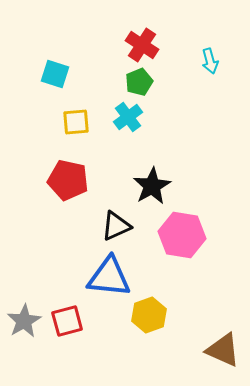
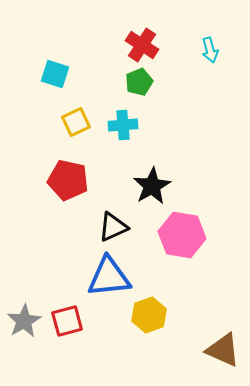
cyan arrow: moved 11 px up
cyan cross: moved 5 px left, 8 px down; rotated 32 degrees clockwise
yellow square: rotated 20 degrees counterclockwise
black triangle: moved 3 px left, 1 px down
blue triangle: rotated 12 degrees counterclockwise
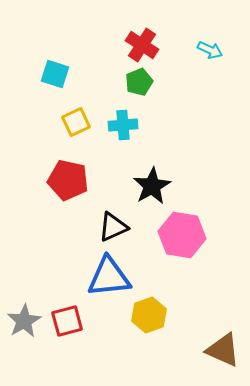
cyan arrow: rotated 50 degrees counterclockwise
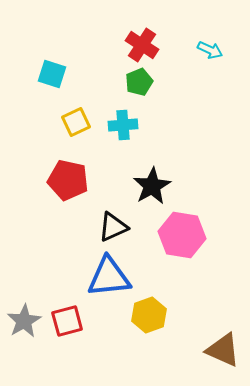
cyan square: moved 3 px left
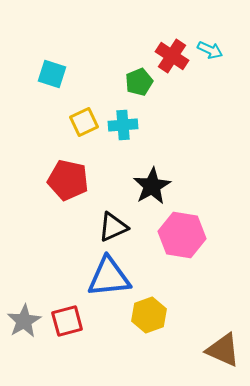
red cross: moved 30 px right, 11 px down
yellow square: moved 8 px right
